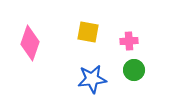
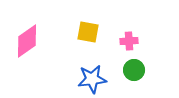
pink diamond: moved 3 px left, 2 px up; rotated 36 degrees clockwise
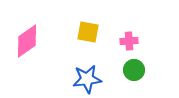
blue star: moved 5 px left
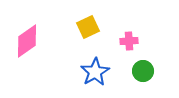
yellow square: moved 5 px up; rotated 35 degrees counterclockwise
green circle: moved 9 px right, 1 px down
blue star: moved 8 px right, 7 px up; rotated 24 degrees counterclockwise
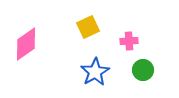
pink diamond: moved 1 px left, 3 px down
green circle: moved 1 px up
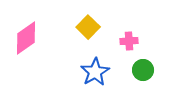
yellow square: rotated 20 degrees counterclockwise
pink diamond: moved 6 px up
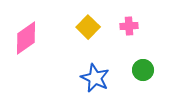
pink cross: moved 15 px up
blue star: moved 6 px down; rotated 16 degrees counterclockwise
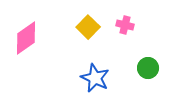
pink cross: moved 4 px left, 1 px up; rotated 18 degrees clockwise
green circle: moved 5 px right, 2 px up
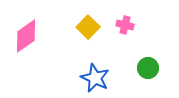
pink diamond: moved 2 px up
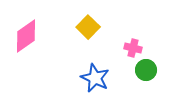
pink cross: moved 8 px right, 23 px down
green circle: moved 2 px left, 2 px down
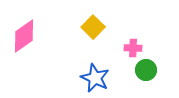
yellow square: moved 5 px right
pink diamond: moved 2 px left
pink cross: rotated 12 degrees counterclockwise
